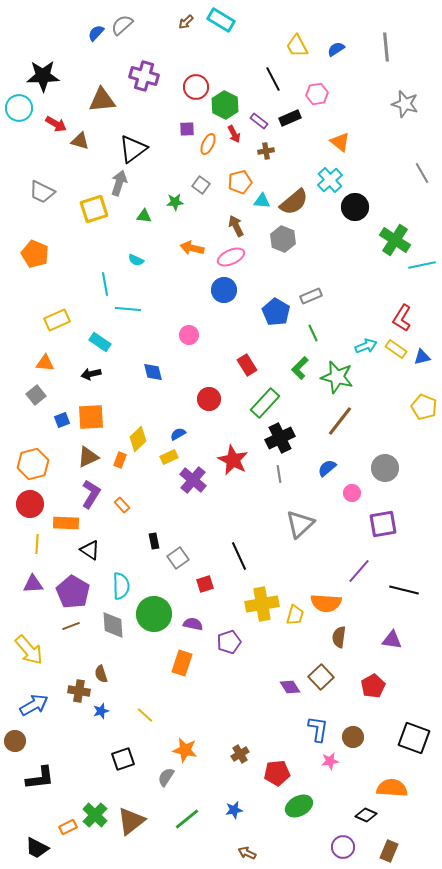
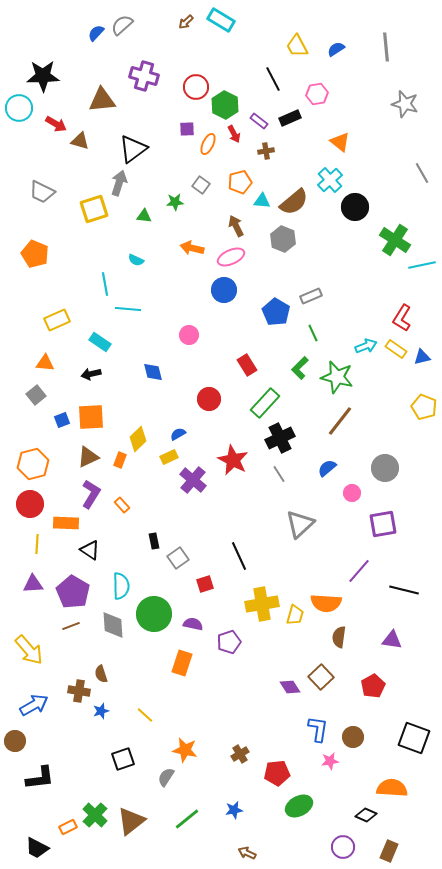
gray line at (279, 474): rotated 24 degrees counterclockwise
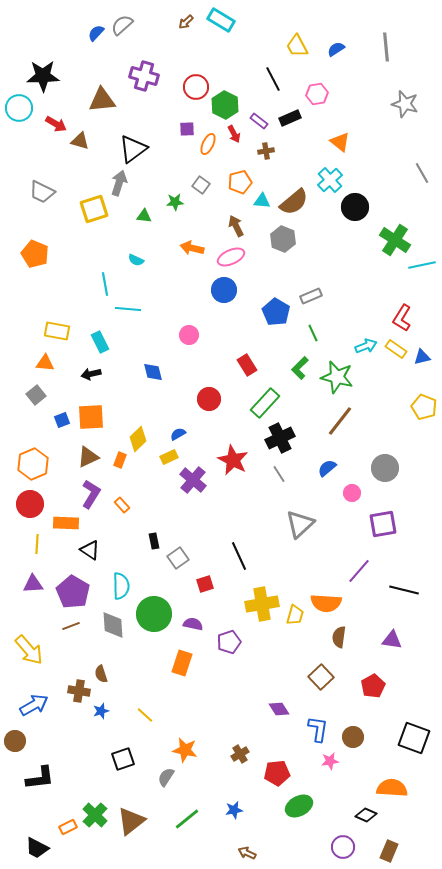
yellow rectangle at (57, 320): moved 11 px down; rotated 35 degrees clockwise
cyan rectangle at (100, 342): rotated 30 degrees clockwise
orange hexagon at (33, 464): rotated 8 degrees counterclockwise
purple diamond at (290, 687): moved 11 px left, 22 px down
